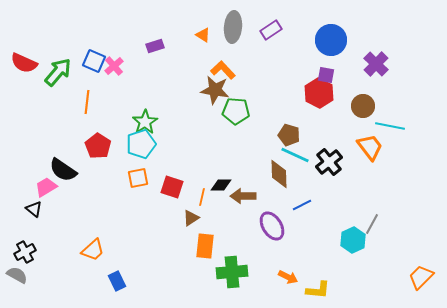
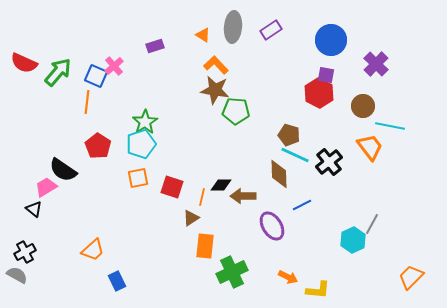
blue square at (94, 61): moved 2 px right, 15 px down
orange L-shape at (223, 70): moved 7 px left, 5 px up
green cross at (232, 272): rotated 20 degrees counterclockwise
orange trapezoid at (421, 277): moved 10 px left
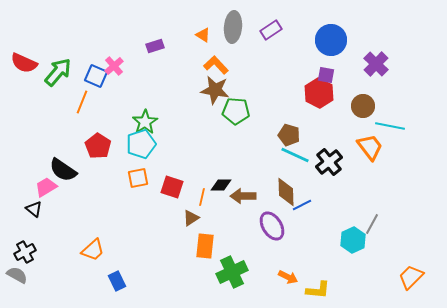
orange line at (87, 102): moved 5 px left; rotated 15 degrees clockwise
brown diamond at (279, 174): moved 7 px right, 18 px down
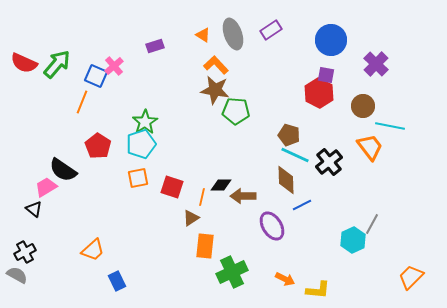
gray ellipse at (233, 27): moved 7 px down; rotated 24 degrees counterclockwise
green arrow at (58, 72): moved 1 px left, 8 px up
brown diamond at (286, 192): moved 12 px up
orange arrow at (288, 277): moved 3 px left, 2 px down
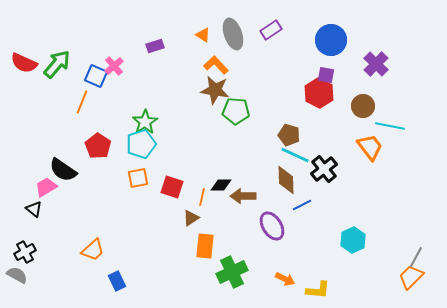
black cross at (329, 162): moved 5 px left, 7 px down
gray line at (372, 224): moved 44 px right, 33 px down
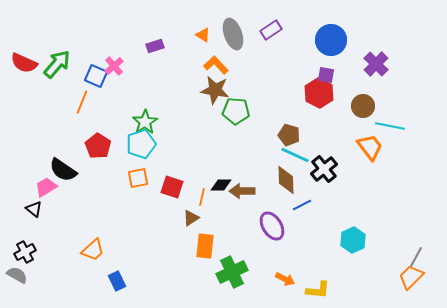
brown arrow at (243, 196): moved 1 px left, 5 px up
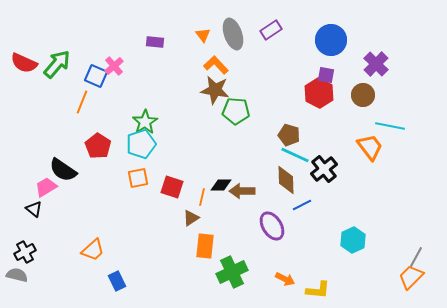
orange triangle at (203, 35): rotated 21 degrees clockwise
purple rectangle at (155, 46): moved 4 px up; rotated 24 degrees clockwise
brown circle at (363, 106): moved 11 px up
gray semicircle at (17, 275): rotated 15 degrees counterclockwise
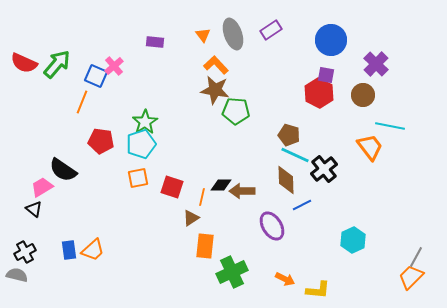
red pentagon at (98, 146): moved 3 px right, 5 px up; rotated 25 degrees counterclockwise
pink trapezoid at (46, 187): moved 4 px left
blue rectangle at (117, 281): moved 48 px left, 31 px up; rotated 18 degrees clockwise
